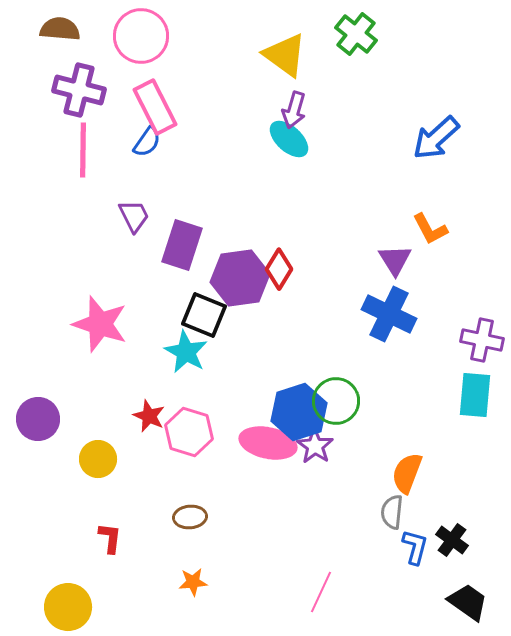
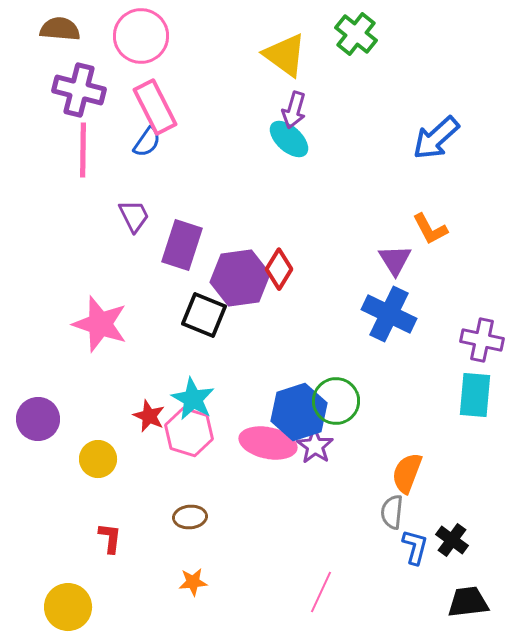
cyan star at (186, 352): moved 7 px right, 47 px down
black trapezoid at (468, 602): rotated 42 degrees counterclockwise
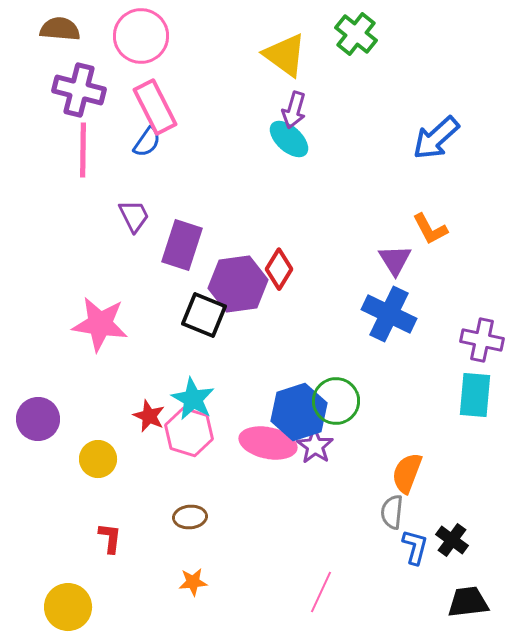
purple hexagon at (240, 278): moved 2 px left, 6 px down
pink star at (100, 324): rotated 10 degrees counterclockwise
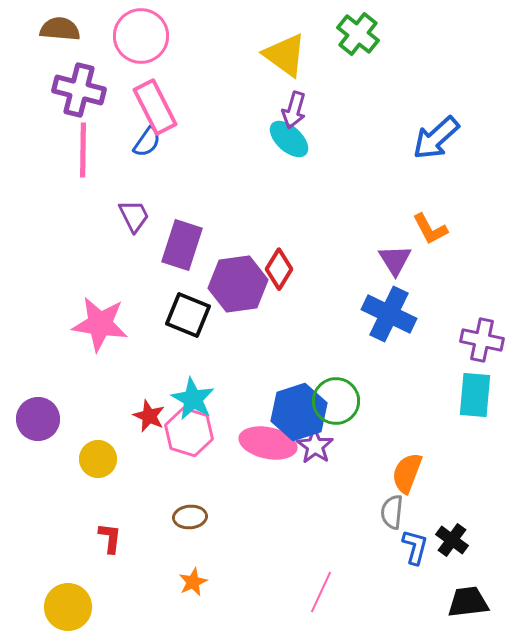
green cross at (356, 34): moved 2 px right
black square at (204, 315): moved 16 px left
orange star at (193, 582): rotated 20 degrees counterclockwise
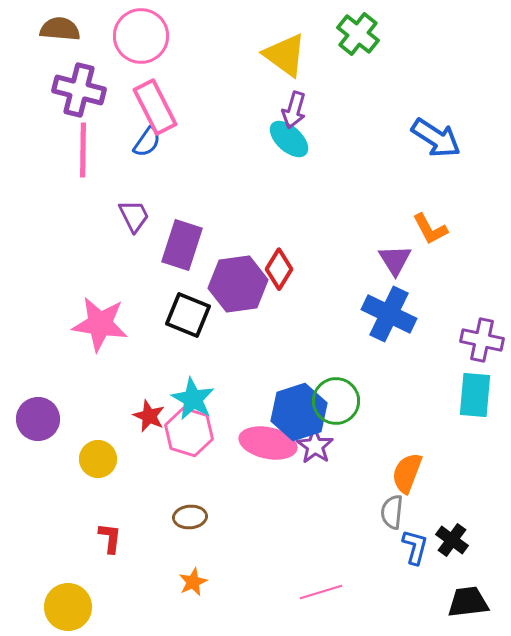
blue arrow at (436, 138): rotated 105 degrees counterclockwise
pink line at (321, 592): rotated 48 degrees clockwise
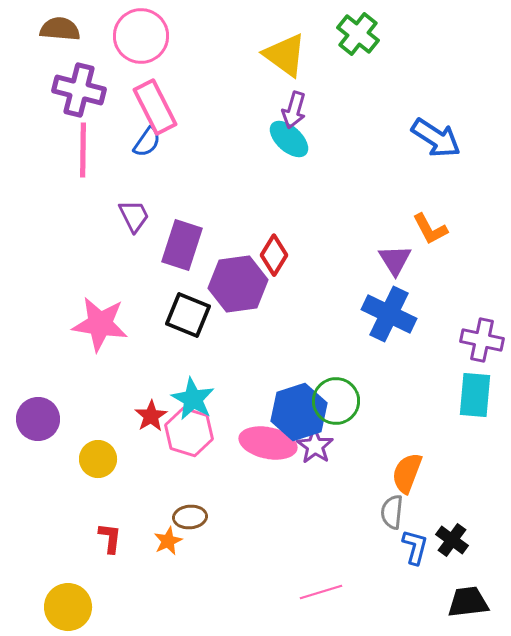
red diamond at (279, 269): moved 5 px left, 14 px up
red star at (149, 416): moved 2 px right; rotated 16 degrees clockwise
orange star at (193, 582): moved 25 px left, 41 px up
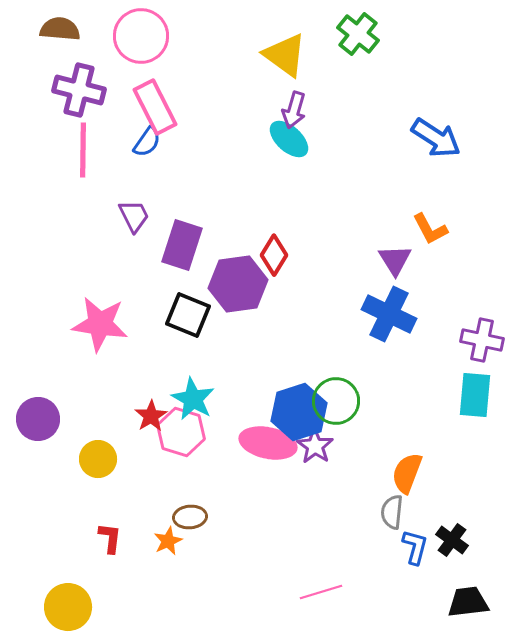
pink hexagon at (189, 432): moved 8 px left
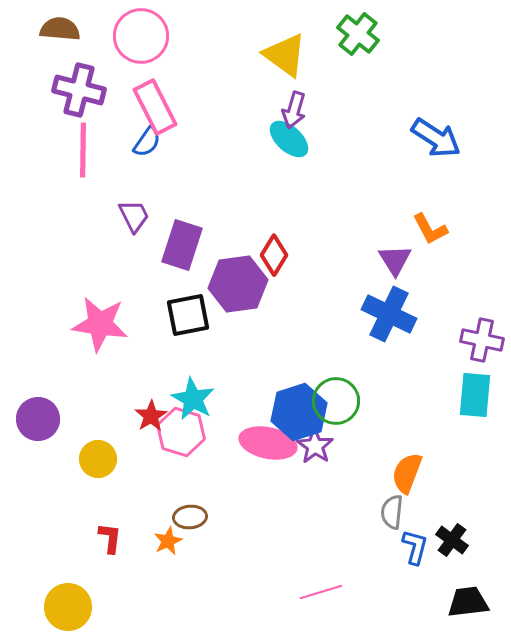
black square at (188, 315): rotated 33 degrees counterclockwise
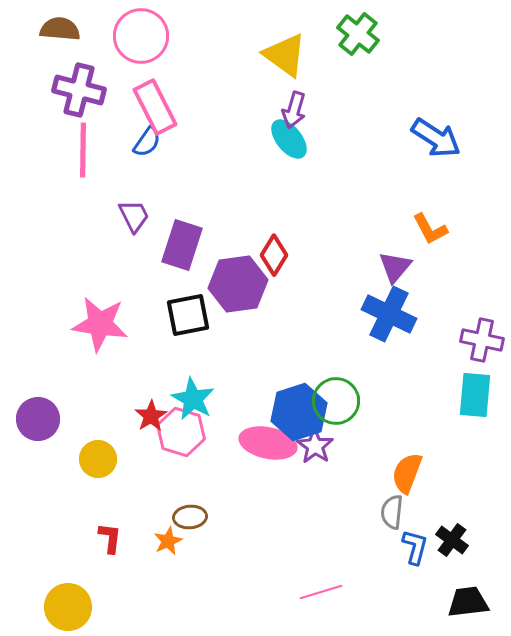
cyan ellipse at (289, 139): rotated 9 degrees clockwise
purple triangle at (395, 260): moved 7 px down; rotated 12 degrees clockwise
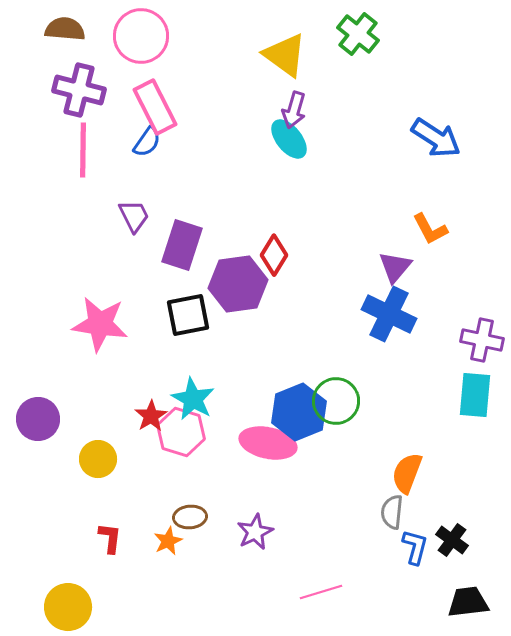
brown semicircle at (60, 29): moved 5 px right
blue hexagon at (299, 412): rotated 4 degrees counterclockwise
purple star at (315, 446): moved 60 px left, 86 px down; rotated 12 degrees clockwise
